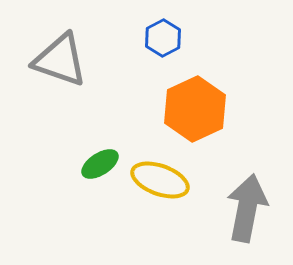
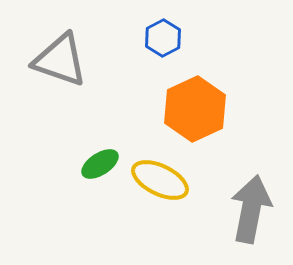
yellow ellipse: rotated 6 degrees clockwise
gray arrow: moved 4 px right, 1 px down
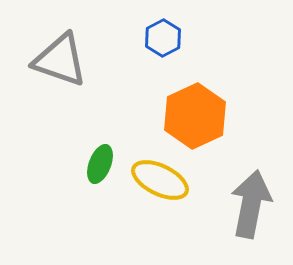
orange hexagon: moved 7 px down
green ellipse: rotated 36 degrees counterclockwise
gray arrow: moved 5 px up
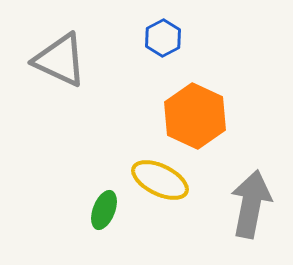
gray triangle: rotated 6 degrees clockwise
orange hexagon: rotated 10 degrees counterclockwise
green ellipse: moved 4 px right, 46 px down
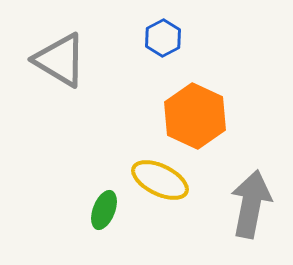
gray triangle: rotated 6 degrees clockwise
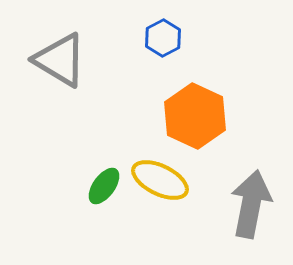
green ellipse: moved 24 px up; rotated 15 degrees clockwise
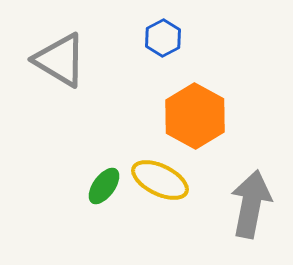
orange hexagon: rotated 4 degrees clockwise
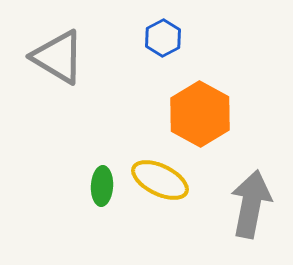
gray triangle: moved 2 px left, 3 px up
orange hexagon: moved 5 px right, 2 px up
green ellipse: moved 2 px left; rotated 33 degrees counterclockwise
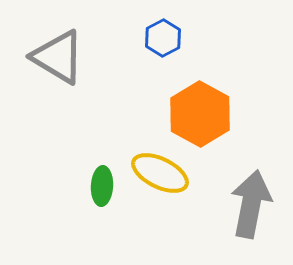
yellow ellipse: moved 7 px up
